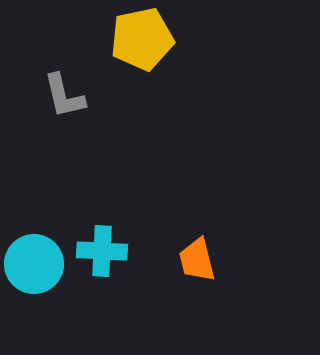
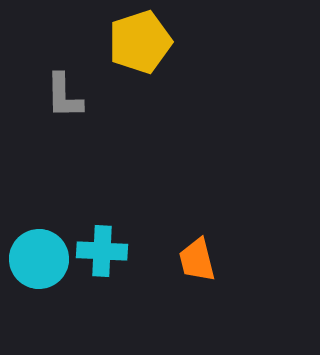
yellow pentagon: moved 2 px left, 3 px down; rotated 6 degrees counterclockwise
gray L-shape: rotated 12 degrees clockwise
cyan circle: moved 5 px right, 5 px up
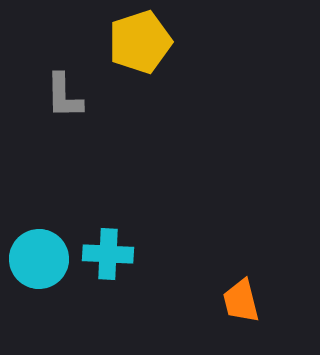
cyan cross: moved 6 px right, 3 px down
orange trapezoid: moved 44 px right, 41 px down
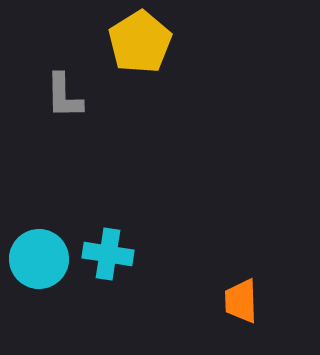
yellow pentagon: rotated 14 degrees counterclockwise
cyan cross: rotated 6 degrees clockwise
orange trapezoid: rotated 12 degrees clockwise
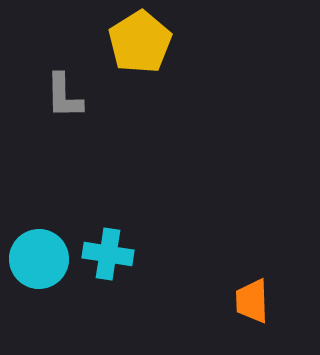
orange trapezoid: moved 11 px right
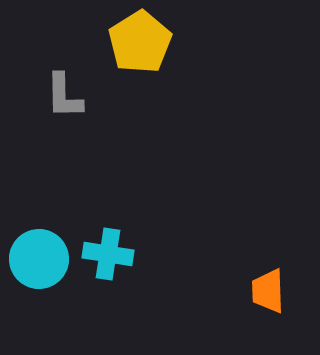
orange trapezoid: moved 16 px right, 10 px up
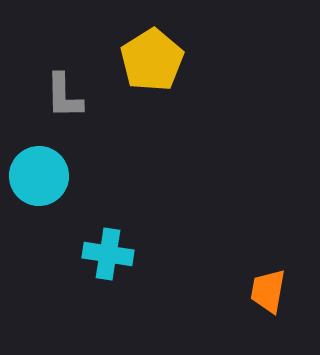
yellow pentagon: moved 12 px right, 18 px down
cyan circle: moved 83 px up
orange trapezoid: rotated 12 degrees clockwise
